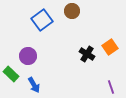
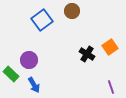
purple circle: moved 1 px right, 4 px down
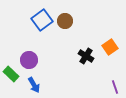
brown circle: moved 7 px left, 10 px down
black cross: moved 1 px left, 2 px down
purple line: moved 4 px right
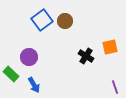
orange square: rotated 21 degrees clockwise
purple circle: moved 3 px up
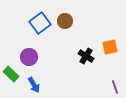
blue square: moved 2 px left, 3 px down
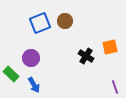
blue square: rotated 15 degrees clockwise
purple circle: moved 2 px right, 1 px down
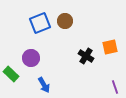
blue arrow: moved 10 px right
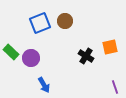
green rectangle: moved 22 px up
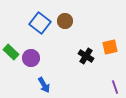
blue square: rotated 30 degrees counterclockwise
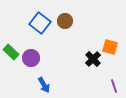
orange square: rotated 28 degrees clockwise
black cross: moved 7 px right, 3 px down; rotated 14 degrees clockwise
purple line: moved 1 px left, 1 px up
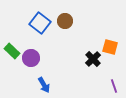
green rectangle: moved 1 px right, 1 px up
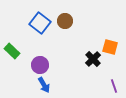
purple circle: moved 9 px right, 7 px down
